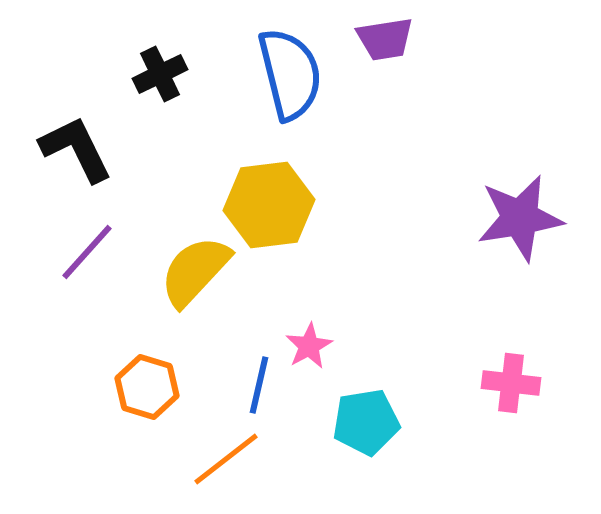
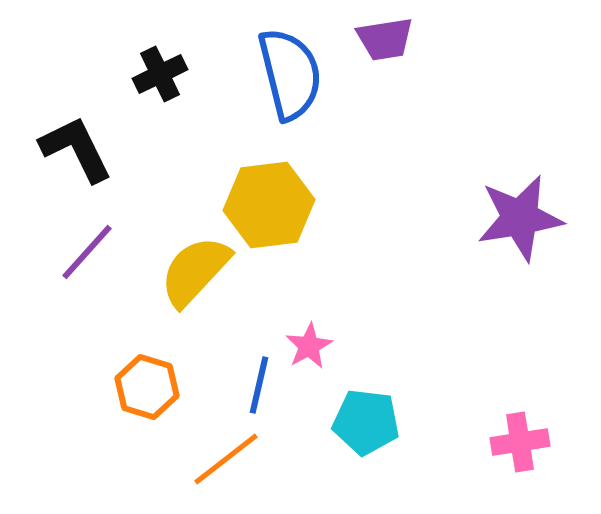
pink cross: moved 9 px right, 59 px down; rotated 16 degrees counterclockwise
cyan pentagon: rotated 16 degrees clockwise
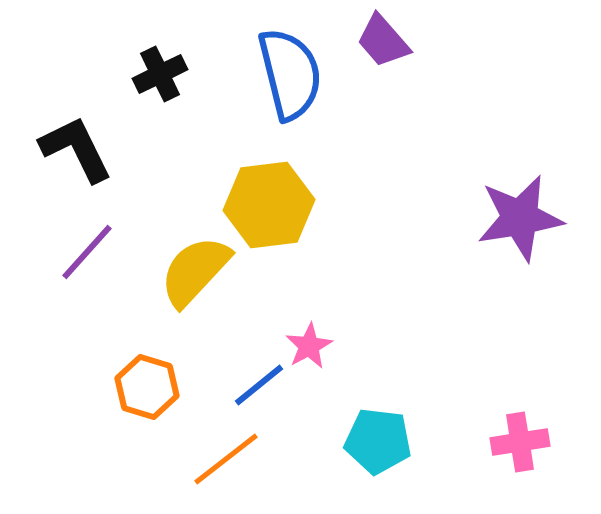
purple trapezoid: moved 2 px left, 2 px down; rotated 58 degrees clockwise
blue line: rotated 38 degrees clockwise
cyan pentagon: moved 12 px right, 19 px down
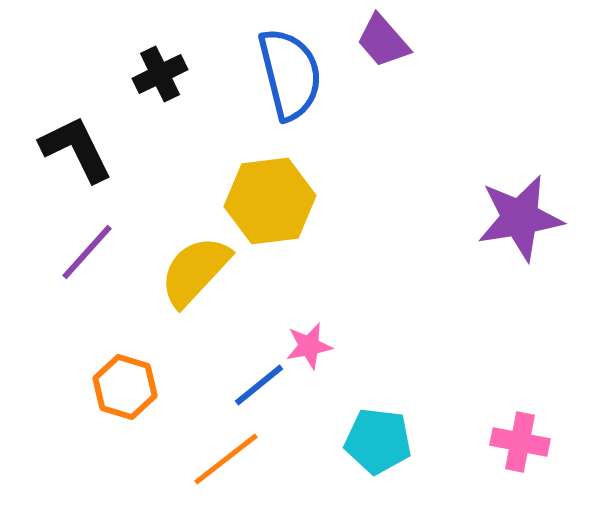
yellow hexagon: moved 1 px right, 4 px up
pink star: rotated 18 degrees clockwise
orange hexagon: moved 22 px left
pink cross: rotated 20 degrees clockwise
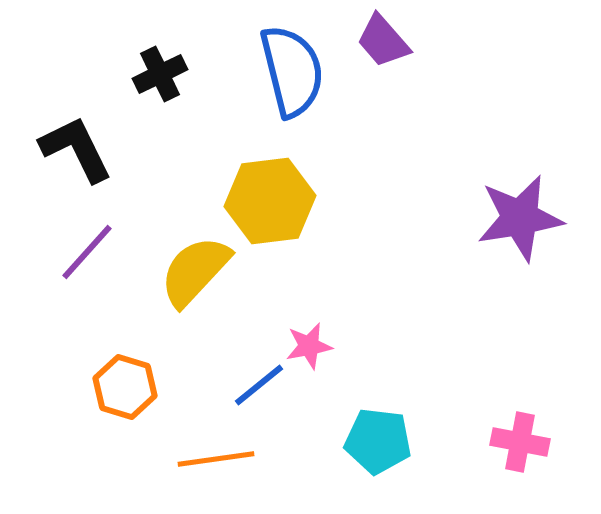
blue semicircle: moved 2 px right, 3 px up
orange line: moved 10 px left; rotated 30 degrees clockwise
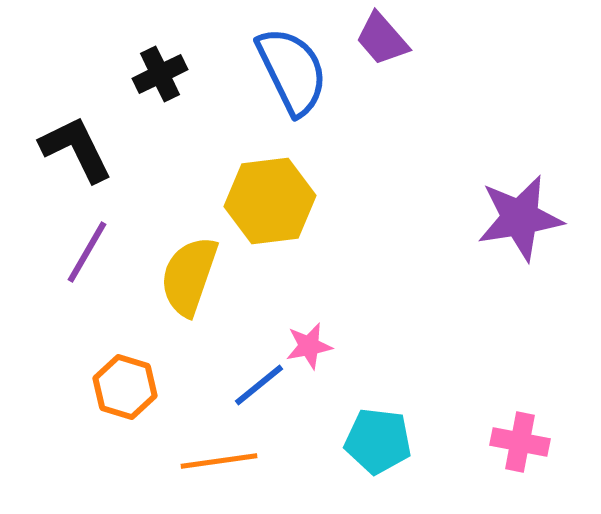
purple trapezoid: moved 1 px left, 2 px up
blue semicircle: rotated 12 degrees counterclockwise
purple line: rotated 12 degrees counterclockwise
yellow semicircle: moved 6 px left, 5 px down; rotated 24 degrees counterclockwise
orange line: moved 3 px right, 2 px down
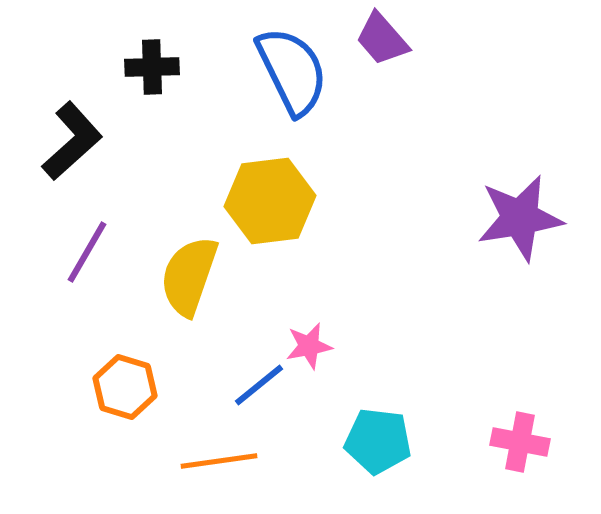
black cross: moved 8 px left, 7 px up; rotated 24 degrees clockwise
black L-shape: moved 4 px left, 8 px up; rotated 74 degrees clockwise
